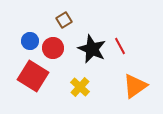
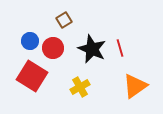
red line: moved 2 px down; rotated 12 degrees clockwise
red square: moved 1 px left
yellow cross: rotated 18 degrees clockwise
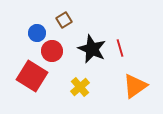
blue circle: moved 7 px right, 8 px up
red circle: moved 1 px left, 3 px down
yellow cross: rotated 12 degrees counterclockwise
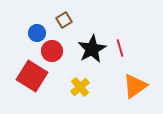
black star: rotated 20 degrees clockwise
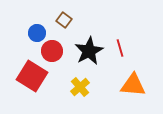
brown square: rotated 21 degrees counterclockwise
black star: moved 3 px left, 2 px down
orange triangle: moved 2 px left, 1 px up; rotated 40 degrees clockwise
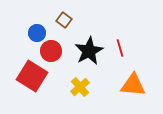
red circle: moved 1 px left
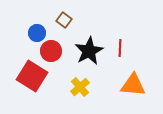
red line: rotated 18 degrees clockwise
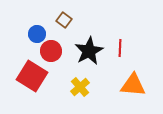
blue circle: moved 1 px down
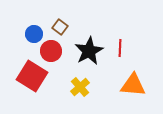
brown square: moved 4 px left, 7 px down
blue circle: moved 3 px left
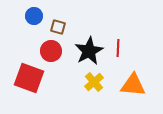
brown square: moved 2 px left; rotated 21 degrees counterclockwise
blue circle: moved 18 px up
red line: moved 2 px left
red square: moved 3 px left, 2 px down; rotated 12 degrees counterclockwise
yellow cross: moved 14 px right, 5 px up
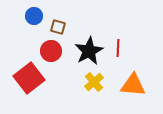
red square: rotated 32 degrees clockwise
